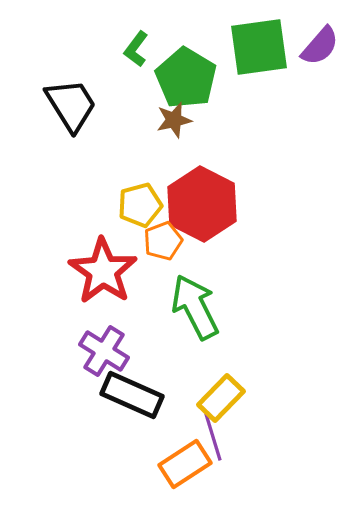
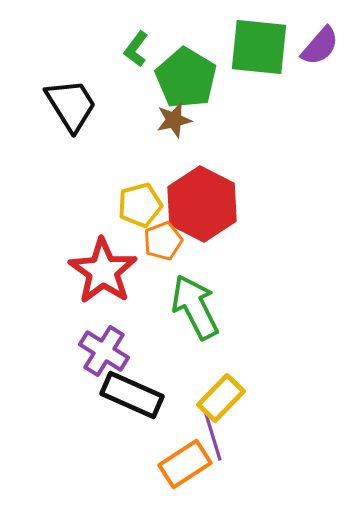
green square: rotated 14 degrees clockwise
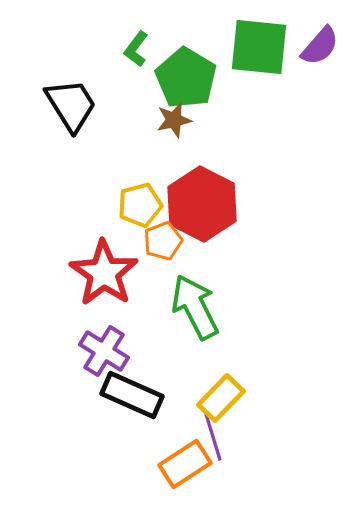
red star: moved 1 px right, 2 px down
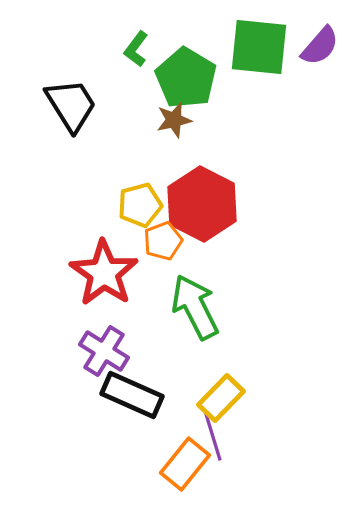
orange rectangle: rotated 18 degrees counterclockwise
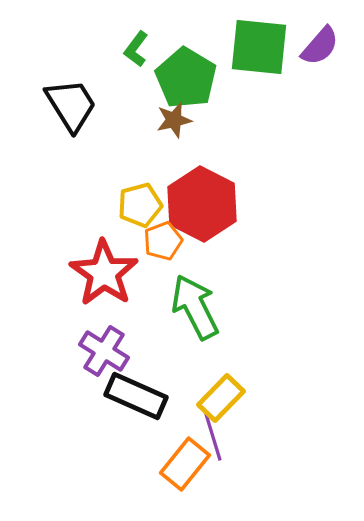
black rectangle: moved 4 px right, 1 px down
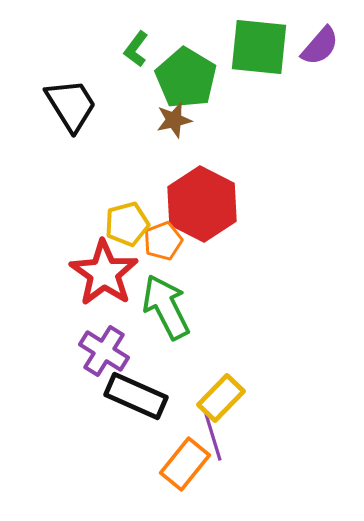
yellow pentagon: moved 13 px left, 19 px down
green arrow: moved 29 px left
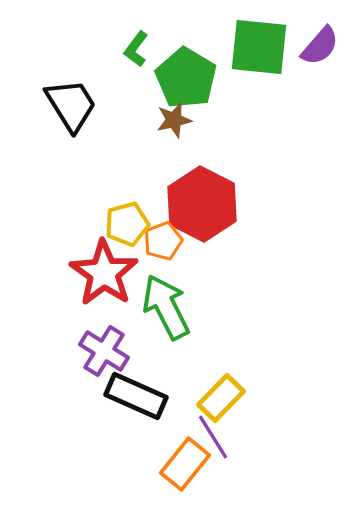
purple line: rotated 15 degrees counterclockwise
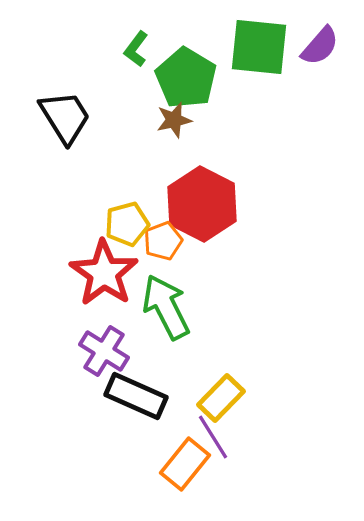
black trapezoid: moved 6 px left, 12 px down
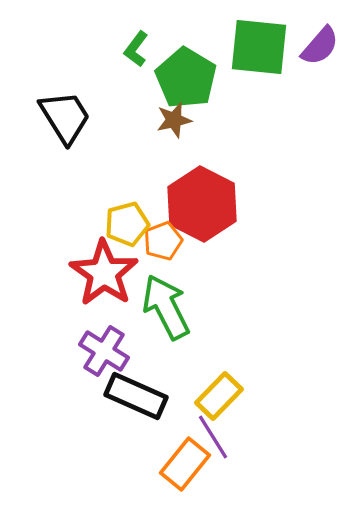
yellow rectangle: moved 2 px left, 2 px up
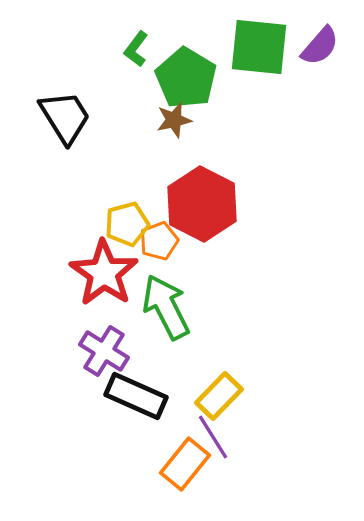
orange pentagon: moved 4 px left
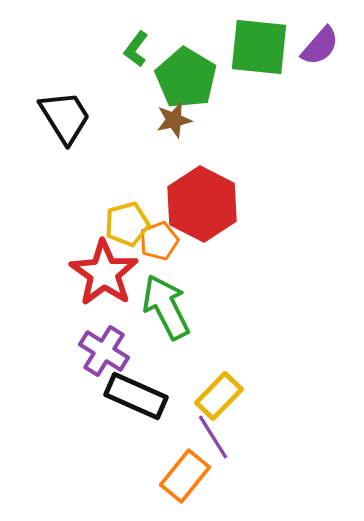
orange rectangle: moved 12 px down
